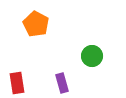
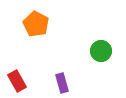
green circle: moved 9 px right, 5 px up
red rectangle: moved 2 px up; rotated 20 degrees counterclockwise
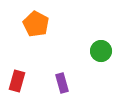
red rectangle: rotated 45 degrees clockwise
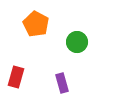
green circle: moved 24 px left, 9 px up
red rectangle: moved 1 px left, 4 px up
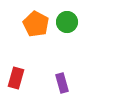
green circle: moved 10 px left, 20 px up
red rectangle: moved 1 px down
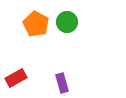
red rectangle: rotated 45 degrees clockwise
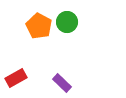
orange pentagon: moved 3 px right, 2 px down
purple rectangle: rotated 30 degrees counterclockwise
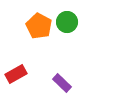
red rectangle: moved 4 px up
